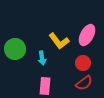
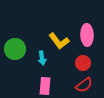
pink ellipse: rotated 30 degrees counterclockwise
red semicircle: moved 2 px down
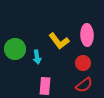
cyan arrow: moved 5 px left, 1 px up
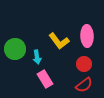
pink ellipse: moved 1 px down
red circle: moved 1 px right, 1 px down
pink rectangle: moved 7 px up; rotated 36 degrees counterclockwise
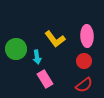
yellow L-shape: moved 4 px left, 2 px up
green circle: moved 1 px right
red circle: moved 3 px up
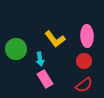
cyan arrow: moved 3 px right, 2 px down
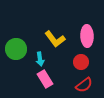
red circle: moved 3 px left, 1 px down
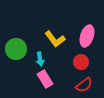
pink ellipse: rotated 20 degrees clockwise
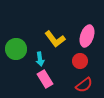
red circle: moved 1 px left, 1 px up
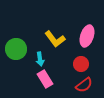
red circle: moved 1 px right, 3 px down
